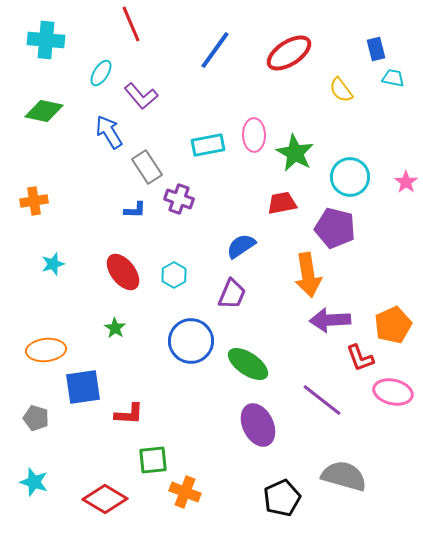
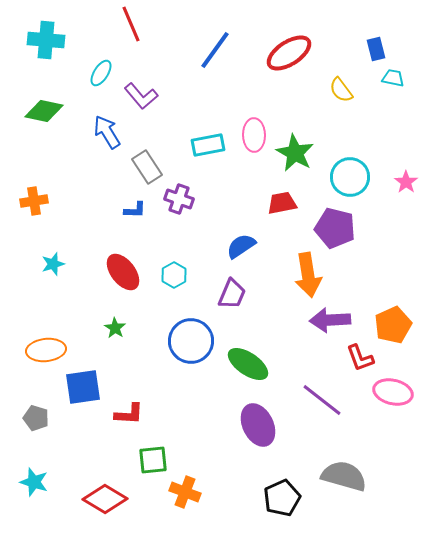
blue arrow at (109, 132): moved 2 px left
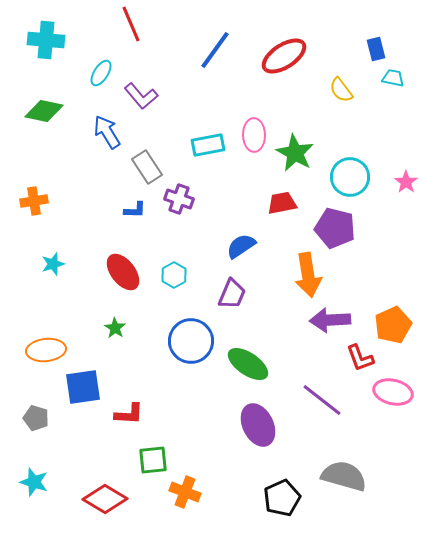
red ellipse at (289, 53): moved 5 px left, 3 px down
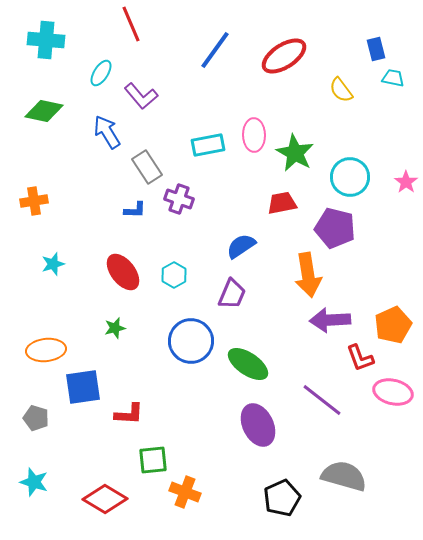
green star at (115, 328): rotated 25 degrees clockwise
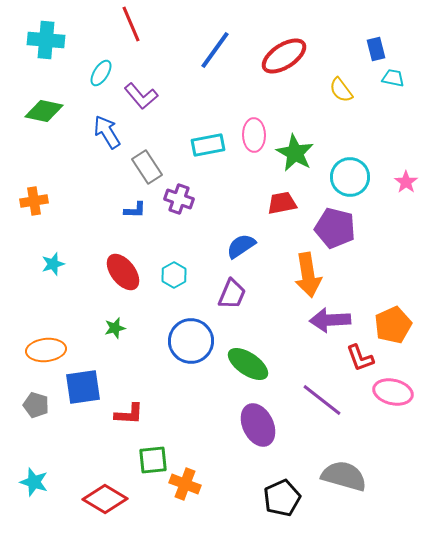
gray pentagon at (36, 418): moved 13 px up
orange cross at (185, 492): moved 8 px up
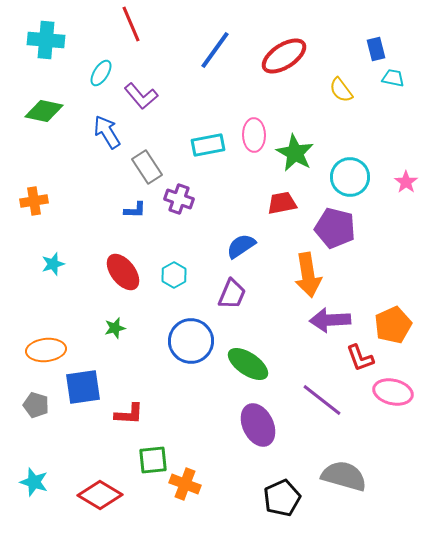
red diamond at (105, 499): moved 5 px left, 4 px up
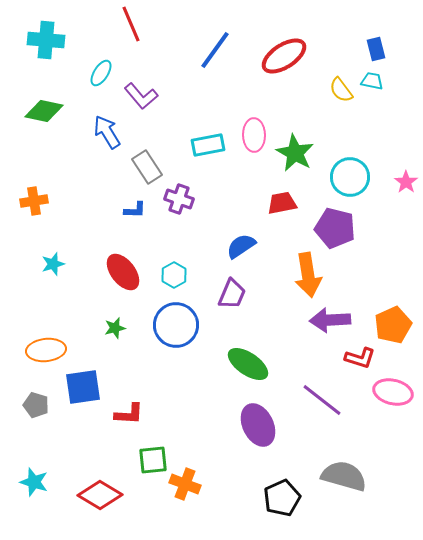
cyan trapezoid at (393, 78): moved 21 px left, 3 px down
blue circle at (191, 341): moved 15 px left, 16 px up
red L-shape at (360, 358): rotated 52 degrees counterclockwise
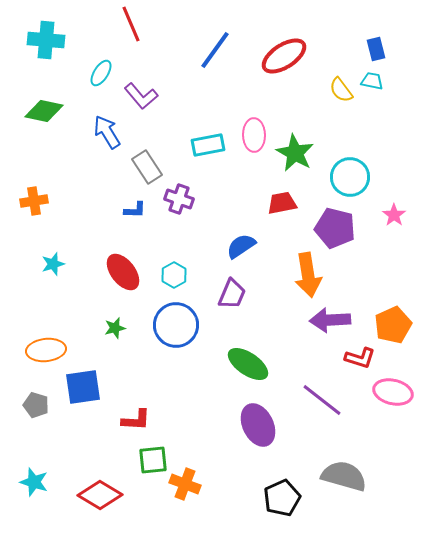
pink star at (406, 182): moved 12 px left, 33 px down
red L-shape at (129, 414): moved 7 px right, 6 px down
